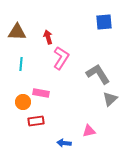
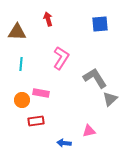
blue square: moved 4 px left, 2 px down
red arrow: moved 18 px up
gray L-shape: moved 3 px left, 4 px down
orange circle: moved 1 px left, 2 px up
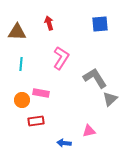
red arrow: moved 1 px right, 4 px down
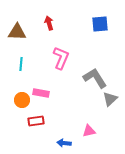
pink L-shape: rotated 10 degrees counterclockwise
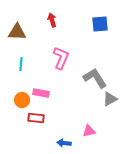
red arrow: moved 3 px right, 3 px up
gray triangle: rotated 14 degrees clockwise
red rectangle: moved 3 px up; rotated 14 degrees clockwise
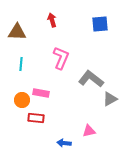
gray L-shape: moved 4 px left, 1 px down; rotated 20 degrees counterclockwise
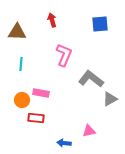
pink L-shape: moved 3 px right, 3 px up
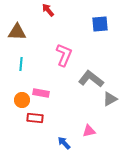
red arrow: moved 4 px left, 10 px up; rotated 24 degrees counterclockwise
red rectangle: moved 1 px left
blue arrow: rotated 40 degrees clockwise
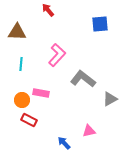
pink L-shape: moved 7 px left; rotated 20 degrees clockwise
gray L-shape: moved 8 px left
red rectangle: moved 6 px left, 2 px down; rotated 21 degrees clockwise
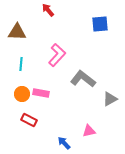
orange circle: moved 6 px up
